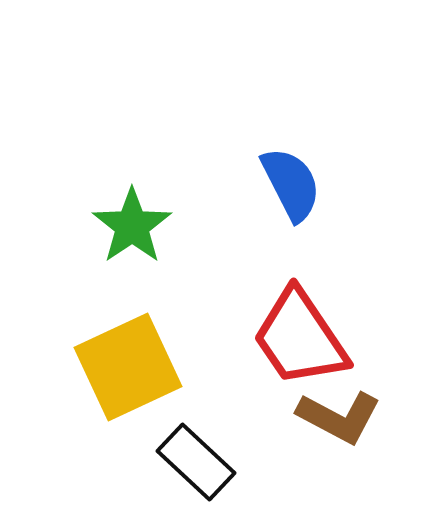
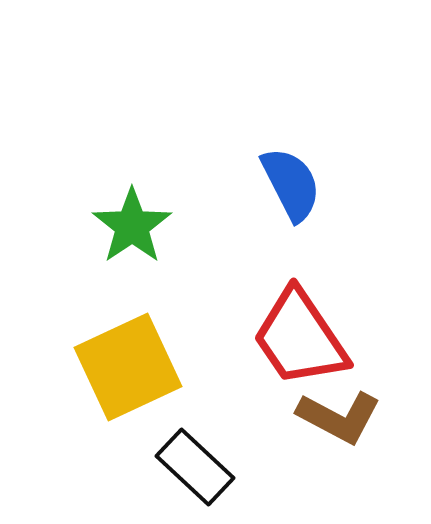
black rectangle: moved 1 px left, 5 px down
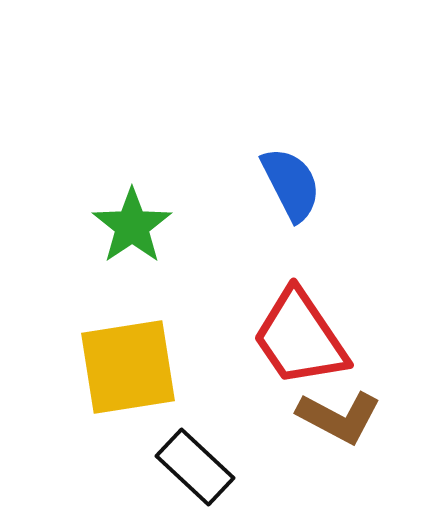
yellow square: rotated 16 degrees clockwise
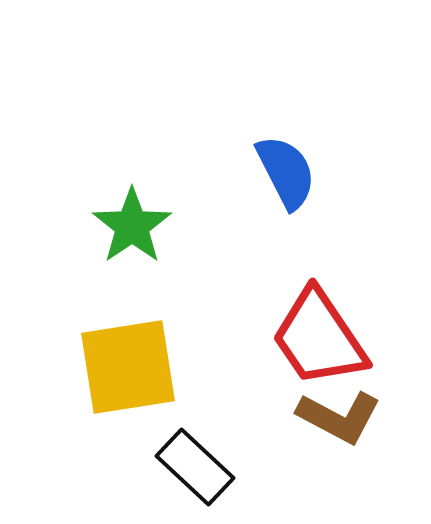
blue semicircle: moved 5 px left, 12 px up
red trapezoid: moved 19 px right
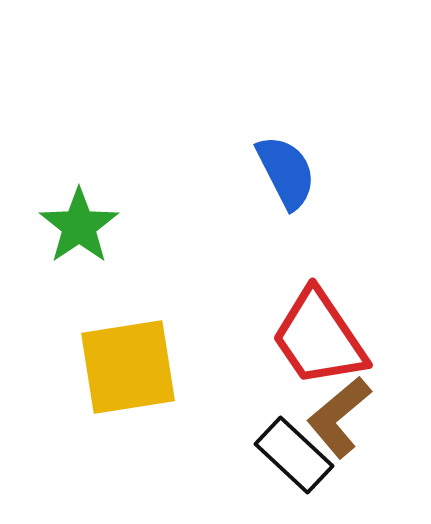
green star: moved 53 px left
brown L-shape: rotated 112 degrees clockwise
black rectangle: moved 99 px right, 12 px up
